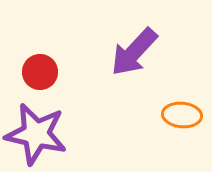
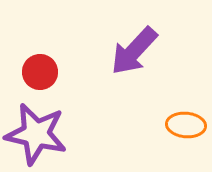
purple arrow: moved 1 px up
orange ellipse: moved 4 px right, 10 px down
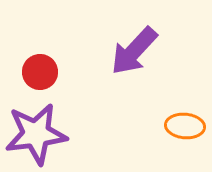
orange ellipse: moved 1 px left, 1 px down
purple star: rotated 20 degrees counterclockwise
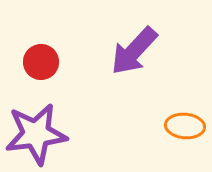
red circle: moved 1 px right, 10 px up
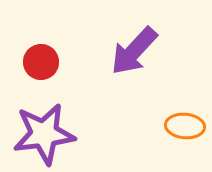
purple star: moved 8 px right
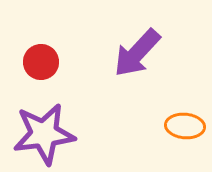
purple arrow: moved 3 px right, 2 px down
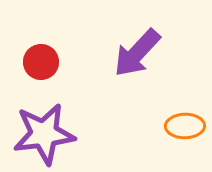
orange ellipse: rotated 6 degrees counterclockwise
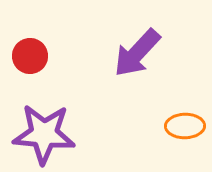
red circle: moved 11 px left, 6 px up
purple star: rotated 12 degrees clockwise
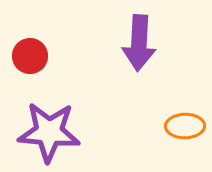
purple arrow: moved 2 px right, 10 px up; rotated 40 degrees counterclockwise
purple star: moved 5 px right, 2 px up
